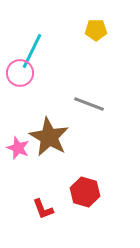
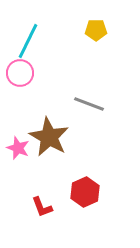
cyan line: moved 4 px left, 10 px up
red hexagon: rotated 20 degrees clockwise
red L-shape: moved 1 px left, 2 px up
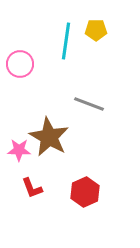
cyan line: moved 38 px right; rotated 18 degrees counterclockwise
pink circle: moved 9 px up
pink star: moved 1 px right, 2 px down; rotated 20 degrees counterclockwise
red L-shape: moved 10 px left, 19 px up
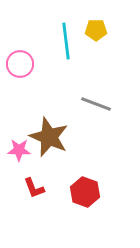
cyan line: rotated 15 degrees counterclockwise
gray line: moved 7 px right
brown star: rotated 6 degrees counterclockwise
red L-shape: moved 2 px right
red hexagon: rotated 16 degrees counterclockwise
